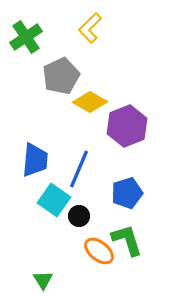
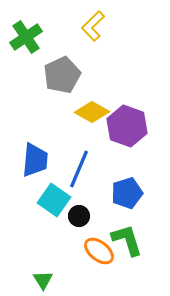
yellow L-shape: moved 3 px right, 2 px up
gray pentagon: moved 1 px right, 1 px up
yellow diamond: moved 2 px right, 10 px down
purple hexagon: rotated 18 degrees counterclockwise
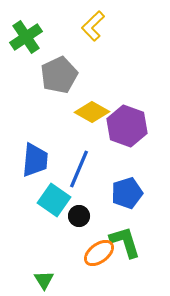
gray pentagon: moved 3 px left
green L-shape: moved 2 px left, 2 px down
orange ellipse: moved 2 px down; rotated 76 degrees counterclockwise
green triangle: moved 1 px right
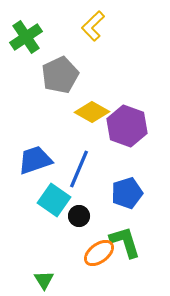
gray pentagon: moved 1 px right
blue trapezoid: rotated 114 degrees counterclockwise
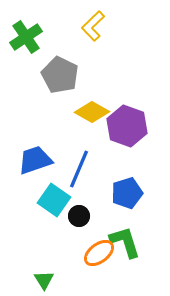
gray pentagon: rotated 21 degrees counterclockwise
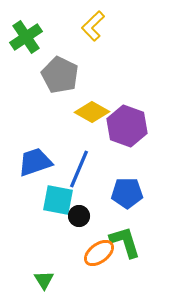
blue trapezoid: moved 2 px down
blue pentagon: rotated 16 degrees clockwise
cyan square: moved 4 px right; rotated 24 degrees counterclockwise
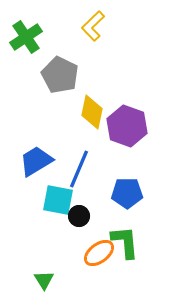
yellow diamond: rotated 72 degrees clockwise
blue trapezoid: moved 1 px right, 1 px up; rotated 12 degrees counterclockwise
green L-shape: rotated 12 degrees clockwise
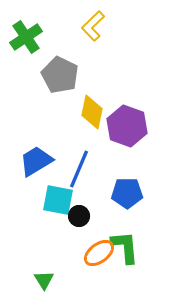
green L-shape: moved 5 px down
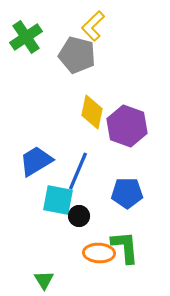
gray pentagon: moved 17 px right, 20 px up; rotated 12 degrees counterclockwise
blue line: moved 1 px left, 2 px down
orange ellipse: rotated 40 degrees clockwise
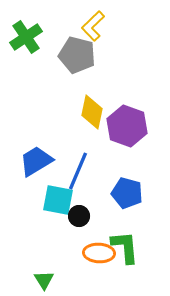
blue pentagon: rotated 16 degrees clockwise
